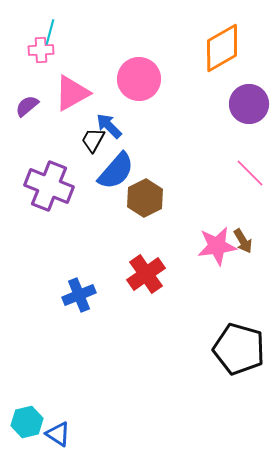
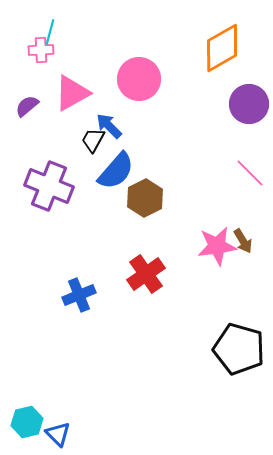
blue triangle: rotated 12 degrees clockwise
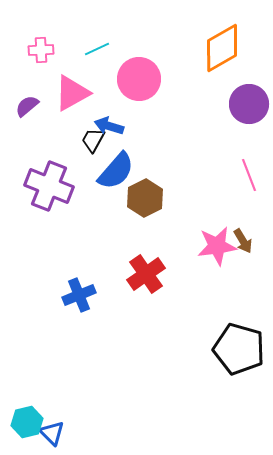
cyan line: moved 47 px right, 17 px down; rotated 50 degrees clockwise
blue arrow: rotated 28 degrees counterclockwise
pink line: moved 1 px left, 2 px down; rotated 24 degrees clockwise
blue triangle: moved 6 px left, 1 px up
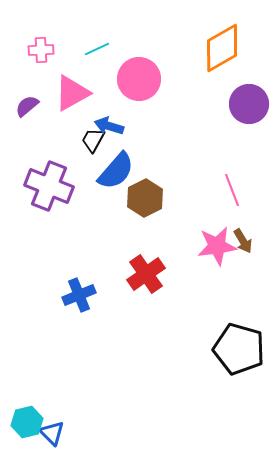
pink line: moved 17 px left, 15 px down
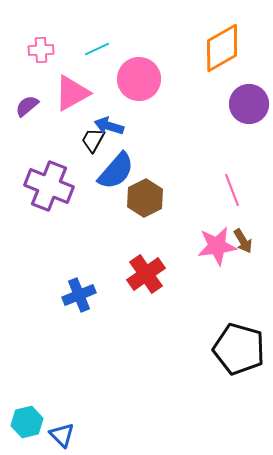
blue triangle: moved 10 px right, 2 px down
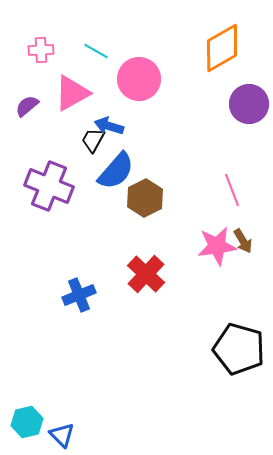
cyan line: moved 1 px left, 2 px down; rotated 55 degrees clockwise
red cross: rotated 12 degrees counterclockwise
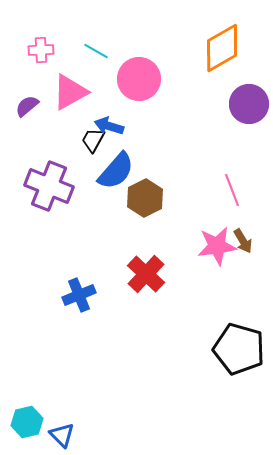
pink triangle: moved 2 px left, 1 px up
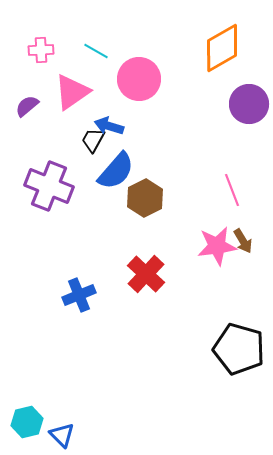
pink triangle: moved 2 px right; rotated 6 degrees counterclockwise
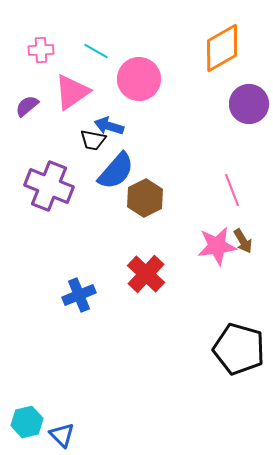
black trapezoid: rotated 108 degrees counterclockwise
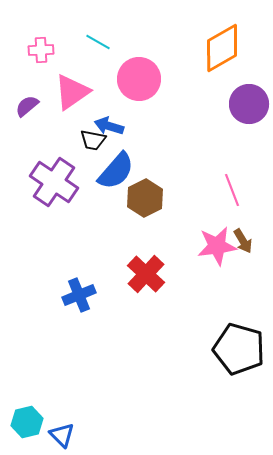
cyan line: moved 2 px right, 9 px up
purple cross: moved 5 px right, 4 px up; rotated 12 degrees clockwise
